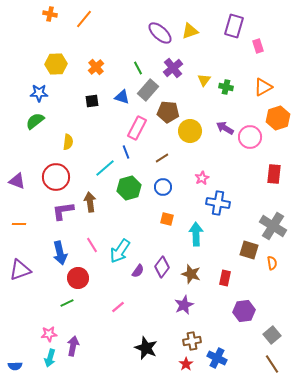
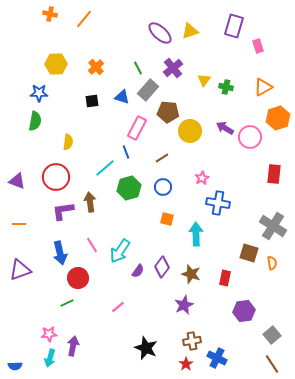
green semicircle at (35, 121): rotated 138 degrees clockwise
brown square at (249, 250): moved 3 px down
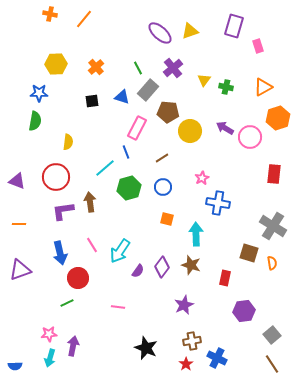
brown star at (191, 274): moved 9 px up
pink line at (118, 307): rotated 48 degrees clockwise
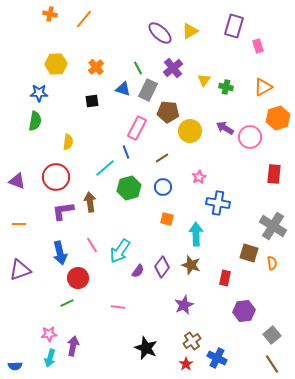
yellow triangle at (190, 31): rotated 12 degrees counterclockwise
gray rectangle at (148, 90): rotated 15 degrees counterclockwise
blue triangle at (122, 97): moved 1 px right, 8 px up
pink star at (202, 178): moved 3 px left, 1 px up
brown cross at (192, 341): rotated 24 degrees counterclockwise
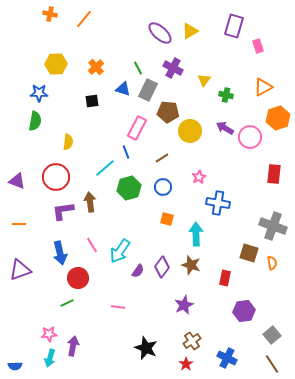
purple cross at (173, 68): rotated 24 degrees counterclockwise
green cross at (226, 87): moved 8 px down
gray cross at (273, 226): rotated 12 degrees counterclockwise
blue cross at (217, 358): moved 10 px right
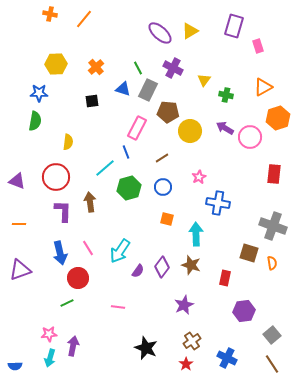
purple L-shape at (63, 211): rotated 100 degrees clockwise
pink line at (92, 245): moved 4 px left, 3 px down
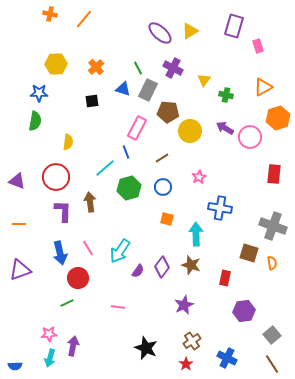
blue cross at (218, 203): moved 2 px right, 5 px down
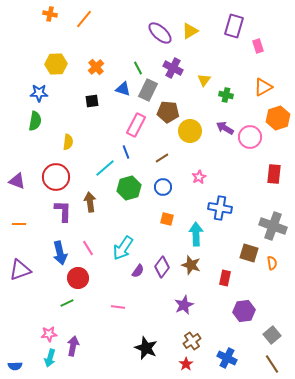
pink rectangle at (137, 128): moved 1 px left, 3 px up
cyan arrow at (120, 251): moved 3 px right, 3 px up
